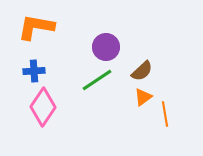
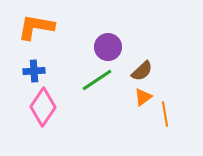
purple circle: moved 2 px right
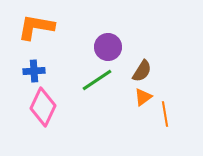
brown semicircle: rotated 15 degrees counterclockwise
pink diamond: rotated 9 degrees counterclockwise
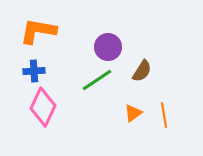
orange L-shape: moved 2 px right, 4 px down
orange triangle: moved 10 px left, 16 px down
orange line: moved 1 px left, 1 px down
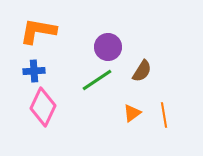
orange triangle: moved 1 px left
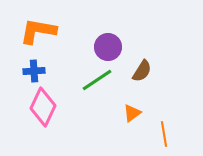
orange line: moved 19 px down
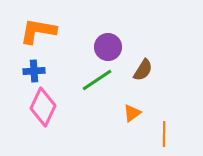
brown semicircle: moved 1 px right, 1 px up
orange line: rotated 10 degrees clockwise
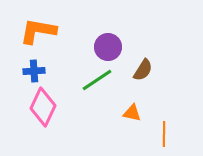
orange triangle: rotated 48 degrees clockwise
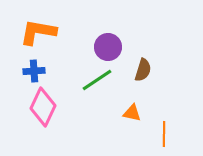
orange L-shape: moved 1 px down
brown semicircle: rotated 15 degrees counterclockwise
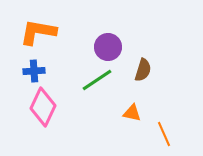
orange line: rotated 25 degrees counterclockwise
